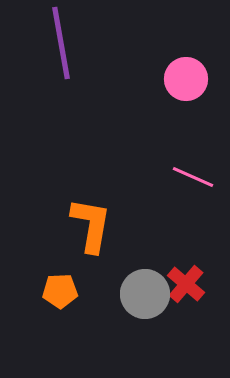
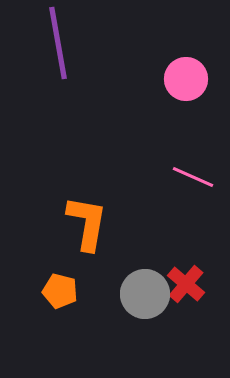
purple line: moved 3 px left
orange L-shape: moved 4 px left, 2 px up
orange pentagon: rotated 16 degrees clockwise
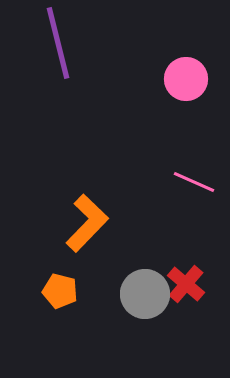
purple line: rotated 4 degrees counterclockwise
pink line: moved 1 px right, 5 px down
orange L-shape: rotated 34 degrees clockwise
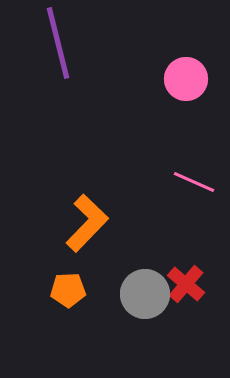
orange pentagon: moved 8 px right, 1 px up; rotated 16 degrees counterclockwise
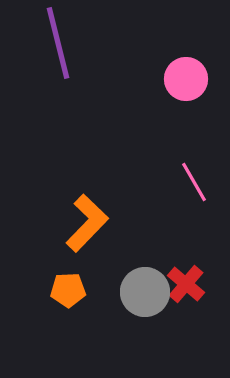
pink line: rotated 36 degrees clockwise
gray circle: moved 2 px up
